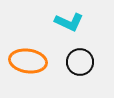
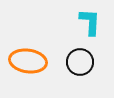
cyan L-shape: moved 21 px right; rotated 112 degrees counterclockwise
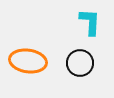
black circle: moved 1 px down
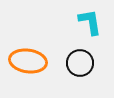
cyan L-shape: rotated 12 degrees counterclockwise
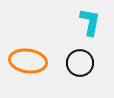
cyan L-shape: rotated 20 degrees clockwise
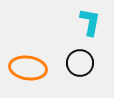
orange ellipse: moved 7 px down
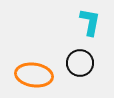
orange ellipse: moved 6 px right, 7 px down
